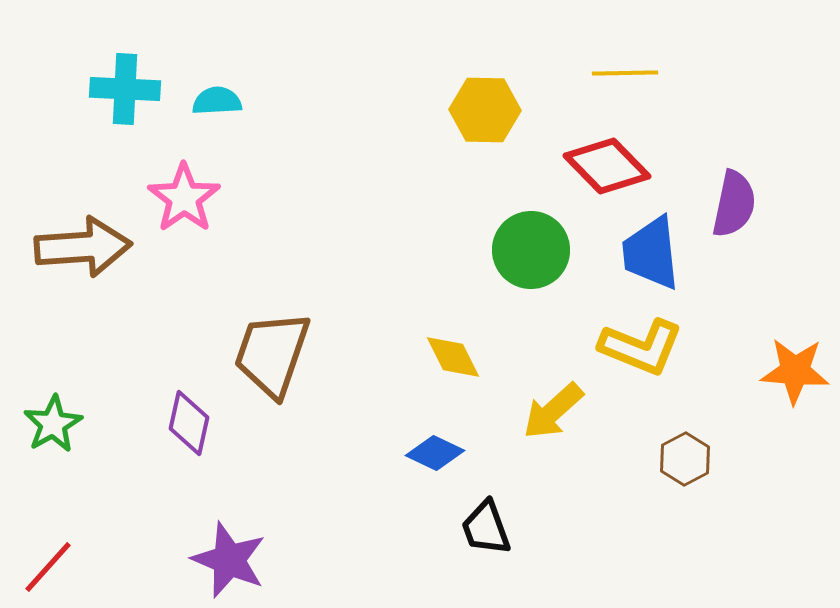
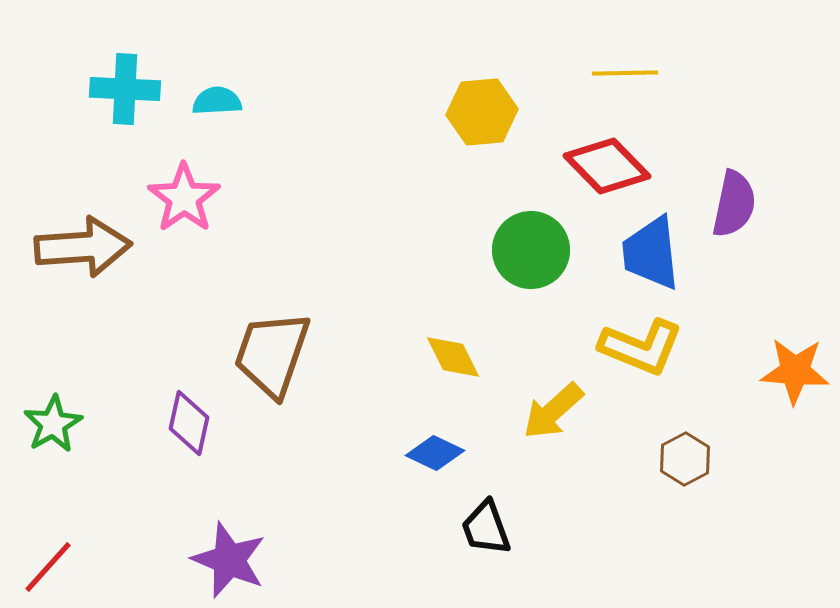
yellow hexagon: moved 3 px left, 2 px down; rotated 6 degrees counterclockwise
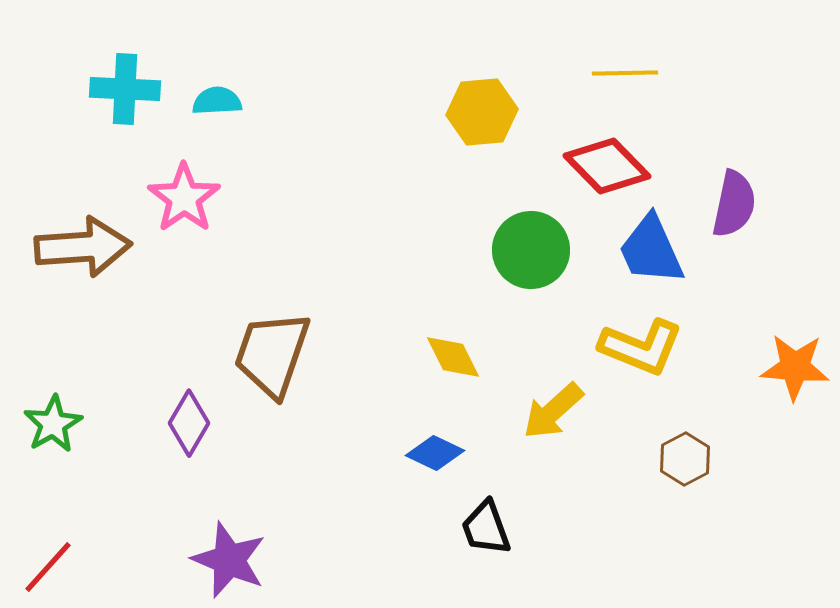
blue trapezoid: moved 3 px up; rotated 18 degrees counterclockwise
orange star: moved 4 px up
purple diamond: rotated 18 degrees clockwise
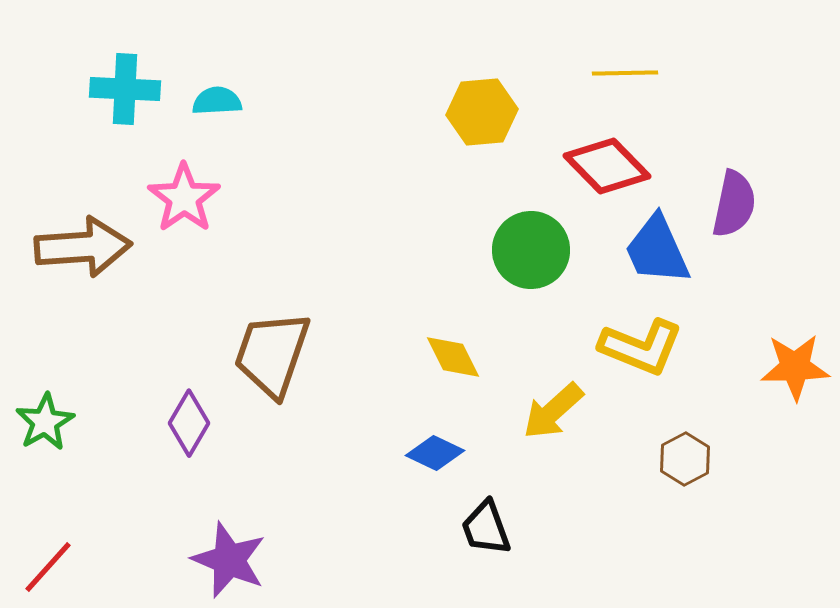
blue trapezoid: moved 6 px right
orange star: rotated 6 degrees counterclockwise
green star: moved 8 px left, 2 px up
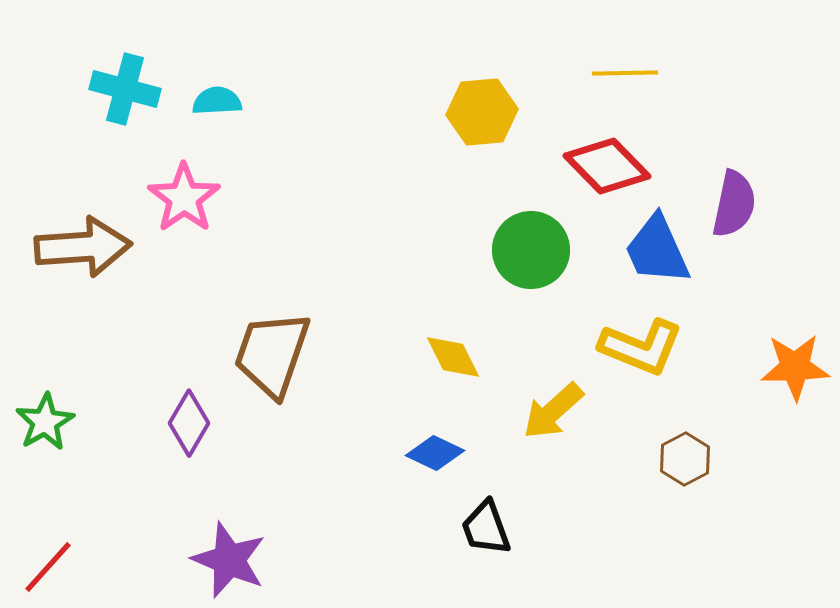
cyan cross: rotated 12 degrees clockwise
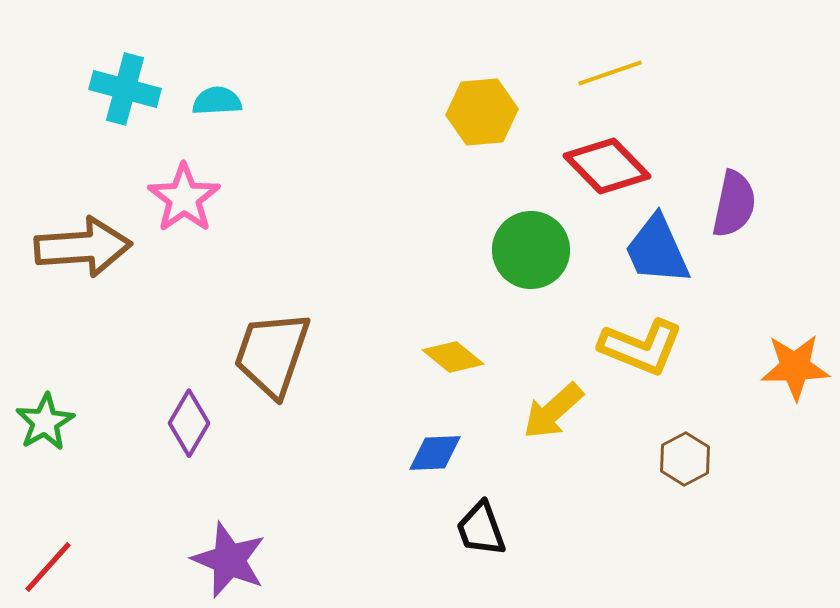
yellow line: moved 15 px left; rotated 18 degrees counterclockwise
yellow diamond: rotated 24 degrees counterclockwise
blue diamond: rotated 28 degrees counterclockwise
black trapezoid: moved 5 px left, 1 px down
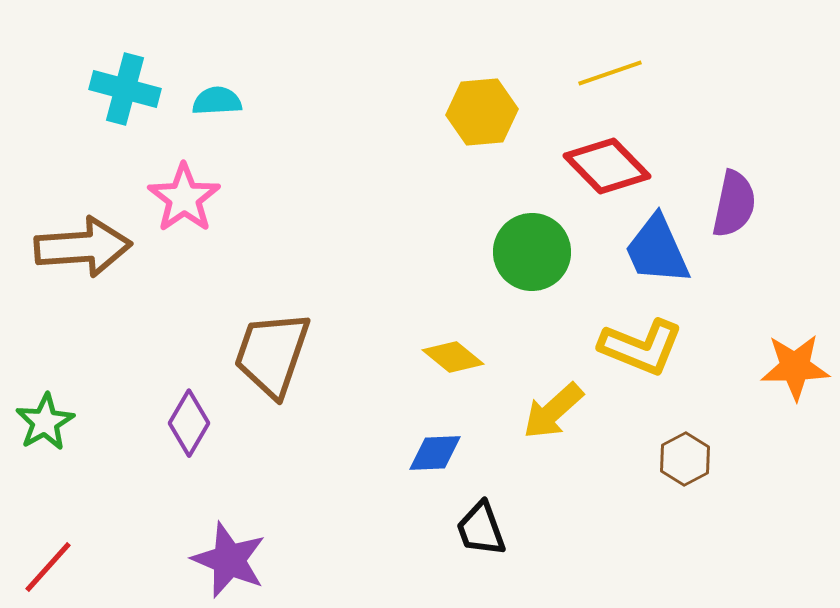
green circle: moved 1 px right, 2 px down
